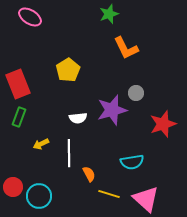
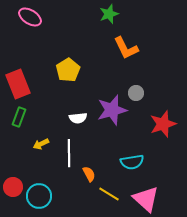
yellow line: rotated 15 degrees clockwise
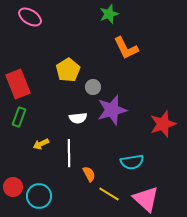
gray circle: moved 43 px left, 6 px up
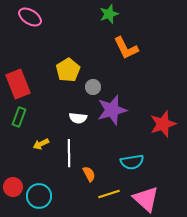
white semicircle: rotated 12 degrees clockwise
yellow line: rotated 50 degrees counterclockwise
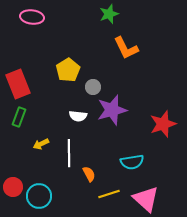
pink ellipse: moved 2 px right; rotated 25 degrees counterclockwise
white semicircle: moved 2 px up
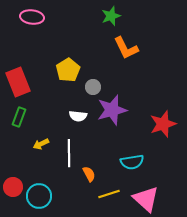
green star: moved 2 px right, 2 px down
red rectangle: moved 2 px up
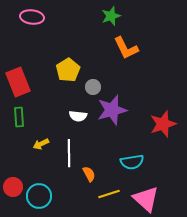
green rectangle: rotated 24 degrees counterclockwise
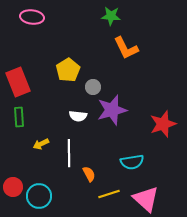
green star: rotated 24 degrees clockwise
